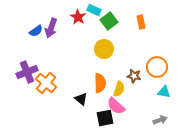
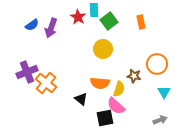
cyan rectangle: rotated 64 degrees clockwise
blue semicircle: moved 4 px left, 6 px up
yellow circle: moved 1 px left
orange circle: moved 3 px up
orange semicircle: rotated 96 degrees clockwise
cyan triangle: rotated 48 degrees clockwise
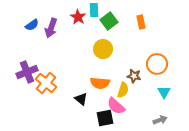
yellow semicircle: moved 4 px right, 1 px down
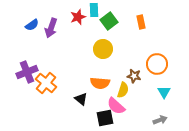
red star: rotated 21 degrees clockwise
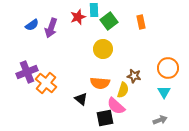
orange circle: moved 11 px right, 4 px down
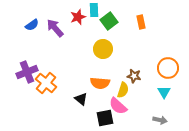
purple arrow: moved 4 px right; rotated 120 degrees clockwise
pink semicircle: moved 2 px right
gray arrow: rotated 32 degrees clockwise
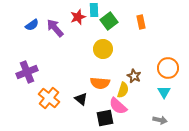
brown star: rotated 16 degrees clockwise
orange cross: moved 3 px right, 15 px down
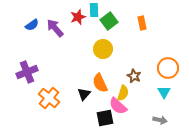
orange rectangle: moved 1 px right, 1 px down
orange semicircle: rotated 60 degrees clockwise
yellow semicircle: moved 3 px down
black triangle: moved 3 px right, 5 px up; rotated 32 degrees clockwise
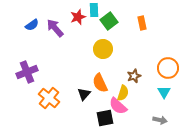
brown star: rotated 24 degrees clockwise
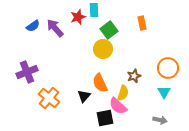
green square: moved 9 px down
blue semicircle: moved 1 px right, 1 px down
black triangle: moved 2 px down
